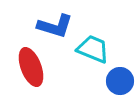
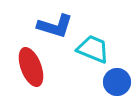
blue circle: moved 3 px left, 1 px down
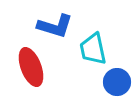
cyan trapezoid: rotated 124 degrees counterclockwise
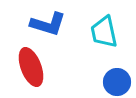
blue L-shape: moved 7 px left, 2 px up
cyan trapezoid: moved 11 px right, 17 px up
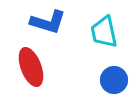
blue L-shape: moved 2 px up
blue circle: moved 3 px left, 2 px up
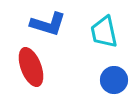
blue L-shape: moved 2 px down
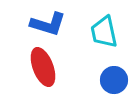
red ellipse: moved 12 px right
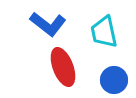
blue L-shape: rotated 21 degrees clockwise
red ellipse: moved 20 px right
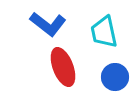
blue circle: moved 1 px right, 3 px up
